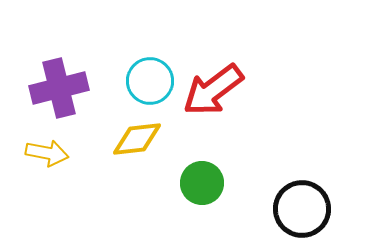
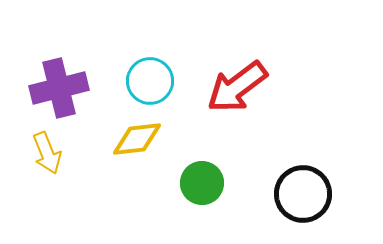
red arrow: moved 24 px right, 3 px up
yellow arrow: rotated 57 degrees clockwise
black circle: moved 1 px right, 15 px up
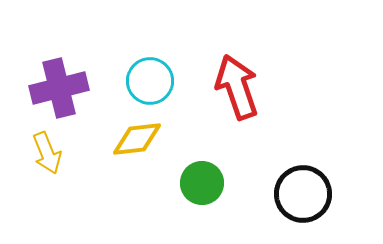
red arrow: rotated 108 degrees clockwise
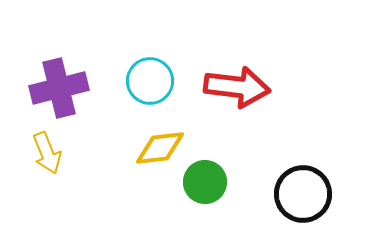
red arrow: rotated 116 degrees clockwise
yellow diamond: moved 23 px right, 9 px down
green circle: moved 3 px right, 1 px up
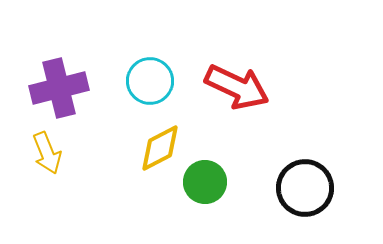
red arrow: rotated 18 degrees clockwise
yellow diamond: rotated 21 degrees counterclockwise
black circle: moved 2 px right, 6 px up
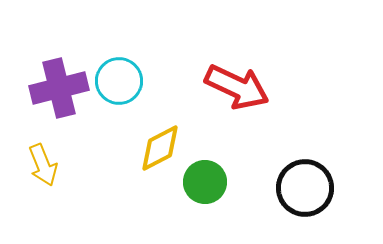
cyan circle: moved 31 px left
yellow arrow: moved 4 px left, 12 px down
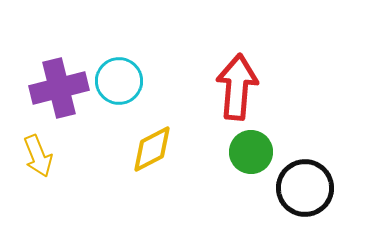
red arrow: rotated 110 degrees counterclockwise
yellow diamond: moved 8 px left, 1 px down
yellow arrow: moved 5 px left, 9 px up
green circle: moved 46 px right, 30 px up
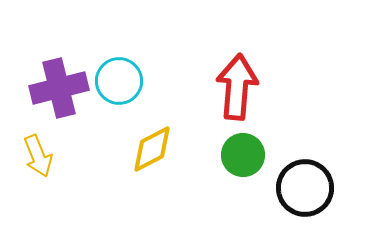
green circle: moved 8 px left, 3 px down
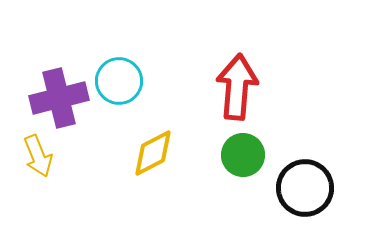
purple cross: moved 10 px down
yellow diamond: moved 1 px right, 4 px down
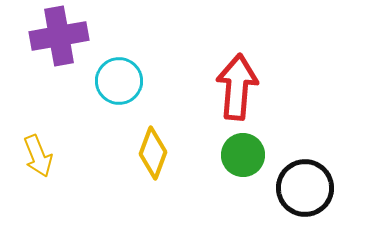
purple cross: moved 62 px up; rotated 4 degrees clockwise
yellow diamond: rotated 42 degrees counterclockwise
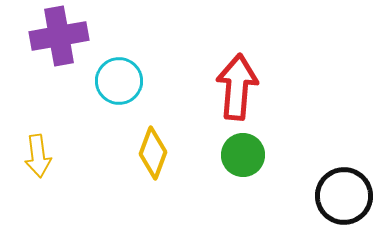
yellow arrow: rotated 15 degrees clockwise
black circle: moved 39 px right, 8 px down
